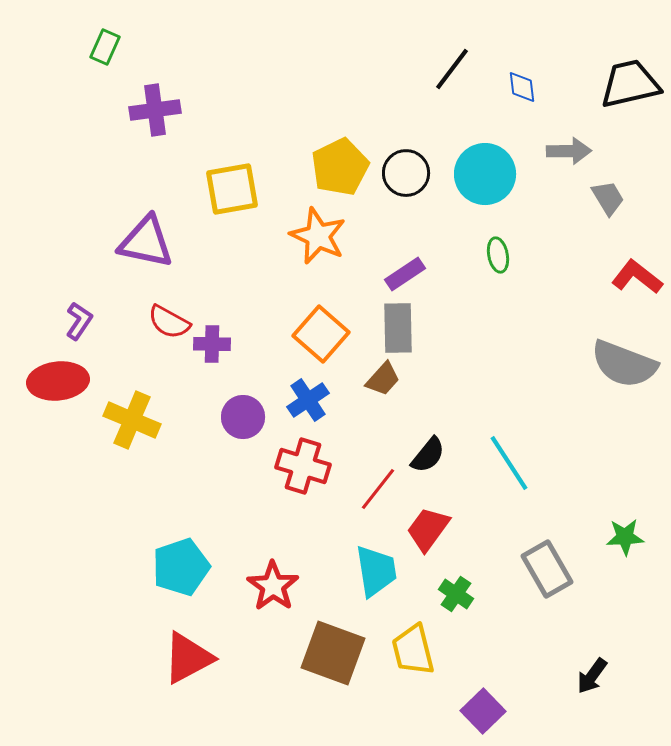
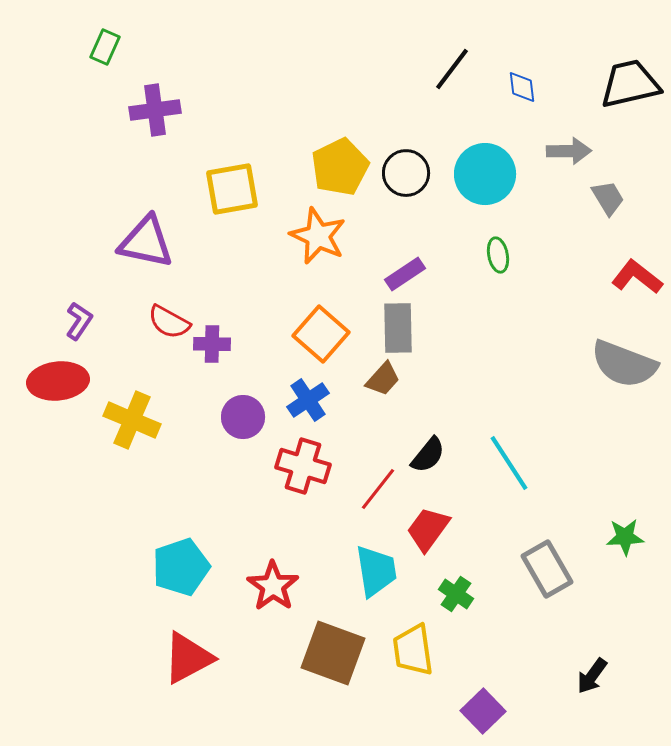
yellow trapezoid at (413, 650): rotated 6 degrees clockwise
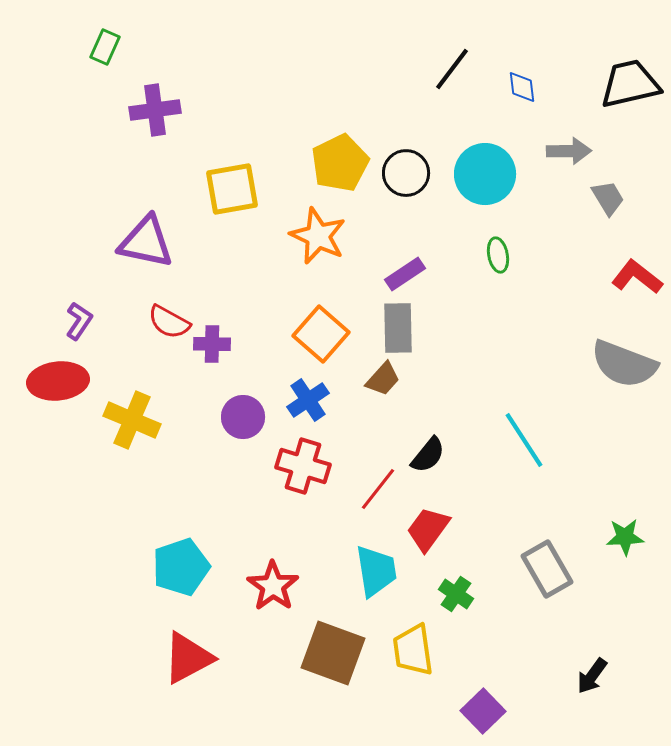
yellow pentagon at (340, 167): moved 4 px up
cyan line at (509, 463): moved 15 px right, 23 px up
